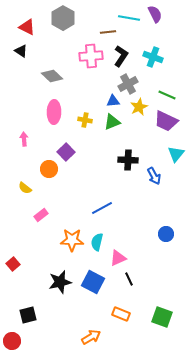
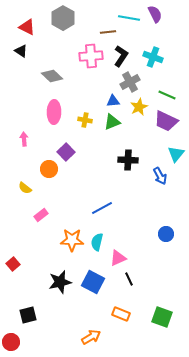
gray cross: moved 2 px right, 2 px up
blue arrow: moved 6 px right
red circle: moved 1 px left, 1 px down
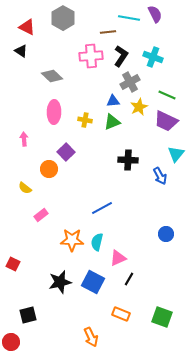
red square: rotated 24 degrees counterclockwise
black line: rotated 56 degrees clockwise
orange arrow: rotated 96 degrees clockwise
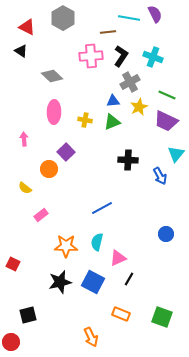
orange star: moved 6 px left, 6 px down
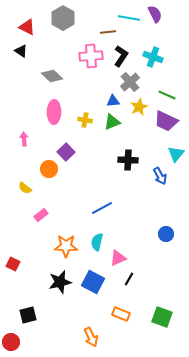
gray cross: rotated 12 degrees counterclockwise
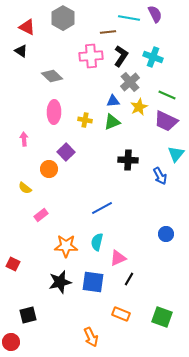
blue square: rotated 20 degrees counterclockwise
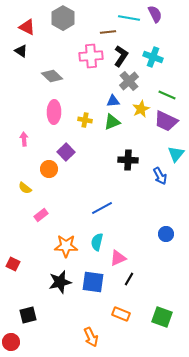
gray cross: moved 1 px left, 1 px up
yellow star: moved 2 px right, 2 px down
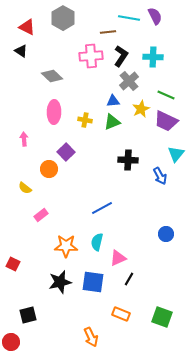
purple semicircle: moved 2 px down
cyan cross: rotated 18 degrees counterclockwise
green line: moved 1 px left
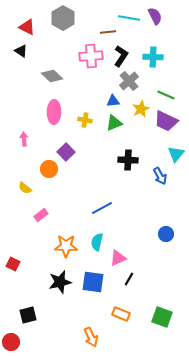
green triangle: moved 2 px right, 1 px down
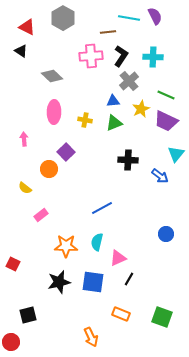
blue arrow: rotated 24 degrees counterclockwise
black star: moved 1 px left
